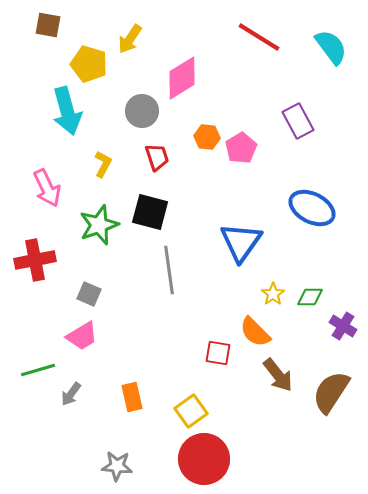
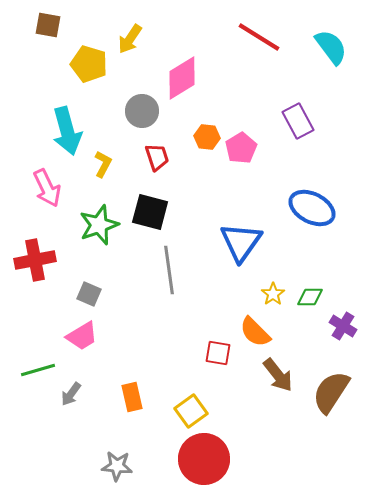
cyan arrow: moved 20 px down
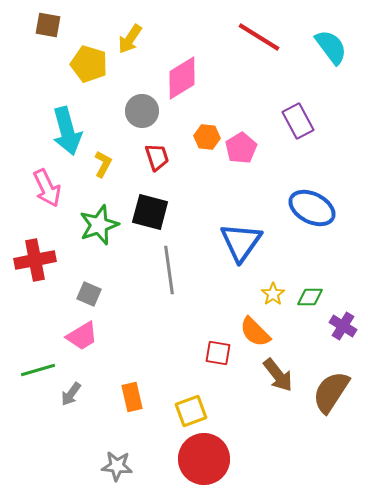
yellow square: rotated 16 degrees clockwise
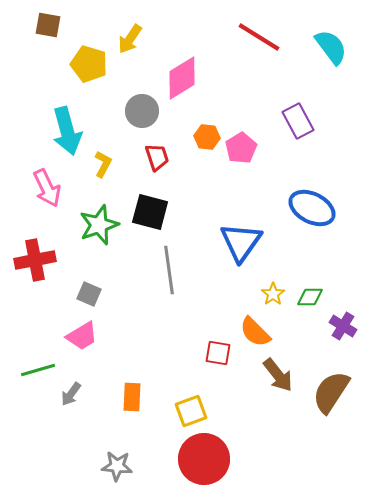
orange rectangle: rotated 16 degrees clockwise
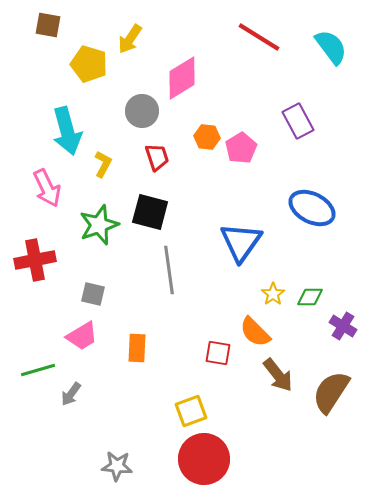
gray square: moved 4 px right; rotated 10 degrees counterclockwise
orange rectangle: moved 5 px right, 49 px up
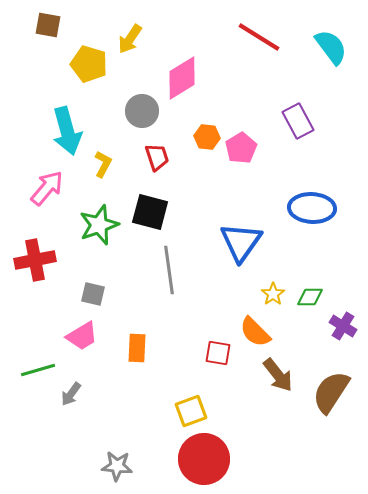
pink arrow: rotated 114 degrees counterclockwise
blue ellipse: rotated 24 degrees counterclockwise
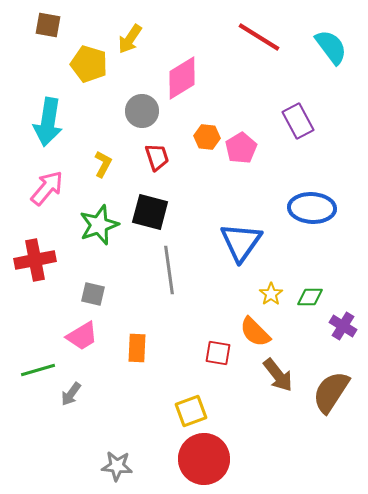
cyan arrow: moved 19 px left, 9 px up; rotated 24 degrees clockwise
yellow star: moved 2 px left
